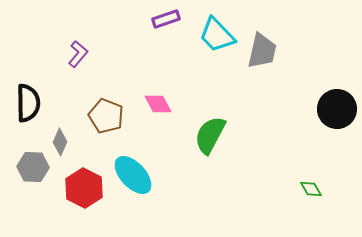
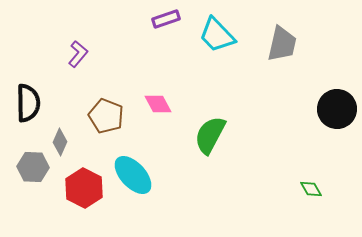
gray trapezoid: moved 20 px right, 7 px up
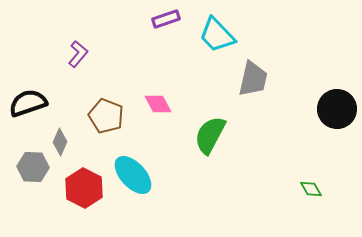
gray trapezoid: moved 29 px left, 35 px down
black semicircle: rotated 108 degrees counterclockwise
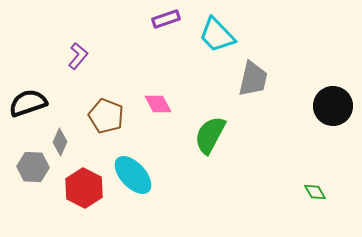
purple L-shape: moved 2 px down
black circle: moved 4 px left, 3 px up
green diamond: moved 4 px right, 3 px down
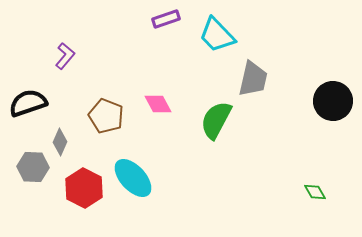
purple L-shape: moved 13 px left
black circle: moved 5 px up
green semicircle: moved 6 px right, 15 px up
cyan ellipse: moved 3 px down
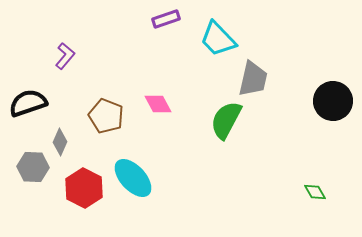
cyan trapezoid: moved 1 px right, 4 px down
green semicircle: moved 10 px right
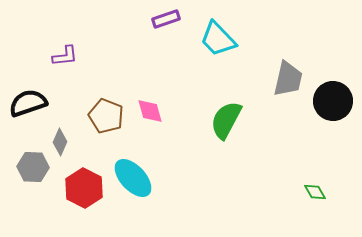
purple L-shape: rotated 44 degrees clockwise
gray trapezoid: moved 35 px right
pink diamond: moved 8 px left, 7 px down; rotated 12 degrees clockwise
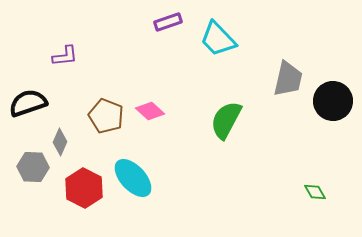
purple rectangle: moved 2 px right, 3 px down
pink diamond: rotated 32 degrees counterclockwise
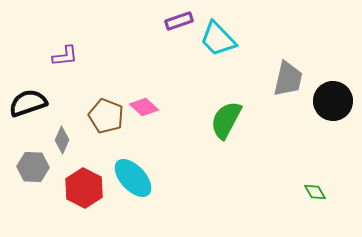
purple rectangle: moved 11 px right, 1 px up
pink diamond: moved 6 px left, 4 px up
gray diamond: moved 2 px right, 2 px up
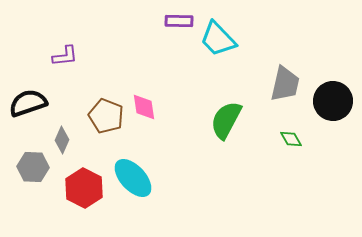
purple rectangle: rotated 20 degrees clockwise
gray trapezoid: moved 3 px left, 5 px down
pink diamond: rotated 40 degrees clockwise
green diamond: moved 24 px left, 53 px up
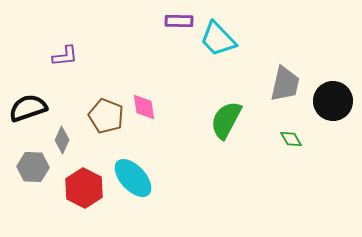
black semicircle: moved 5 px down
